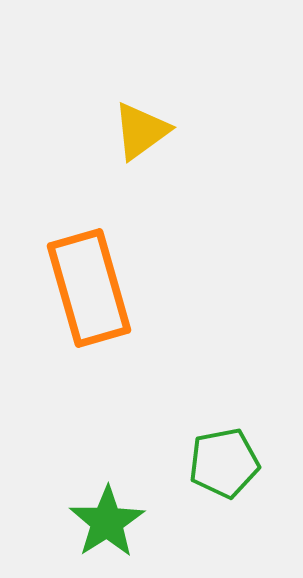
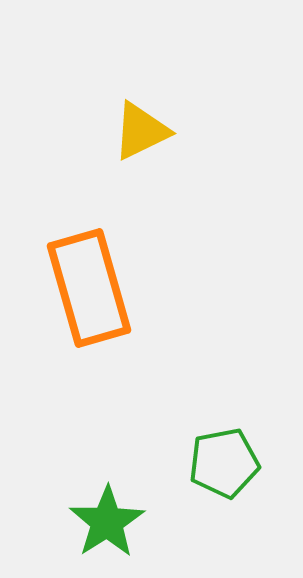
yellow triangle: rotated 10 degrees clockwise
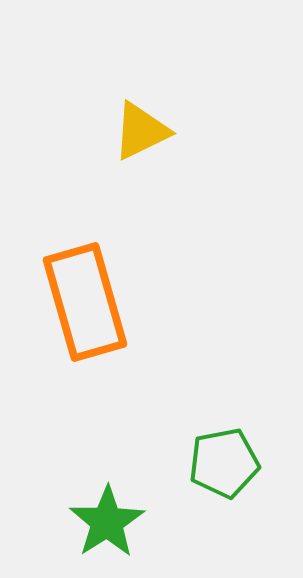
orange rectangle: moved 4 px left, 14 px down
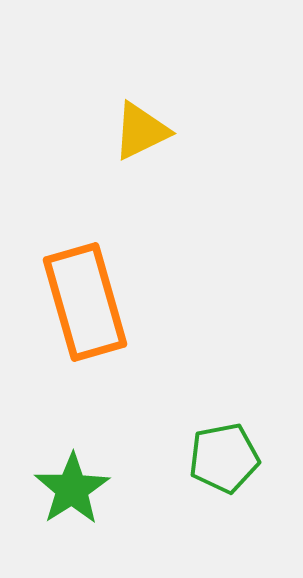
green pentagon: moved 5 px up
green star: moved 35 px left, 33 px up
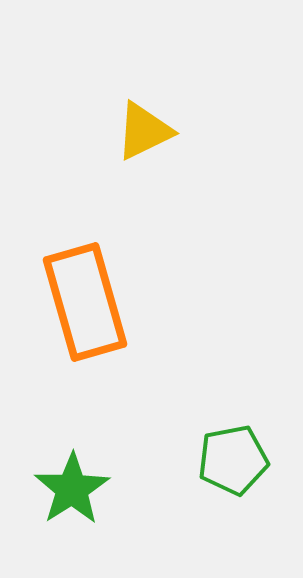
yellow triangle: moved 3 px right
green pentagon: moved 9 px right, 2 px down
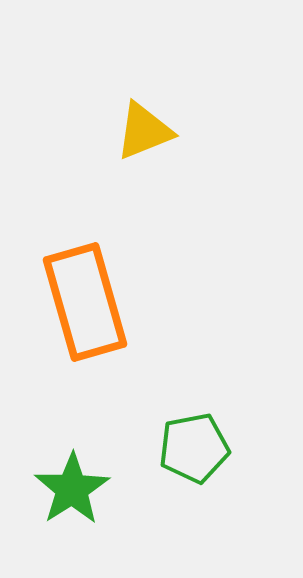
yellow triangle: rotated 4 degrees clockwise
green pentagon: moved 39 px left, 12 px up
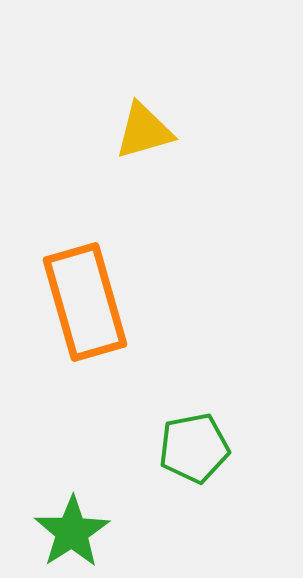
yellow triangle: rotated 6 degrees clockwise
green star: moved 43 px down
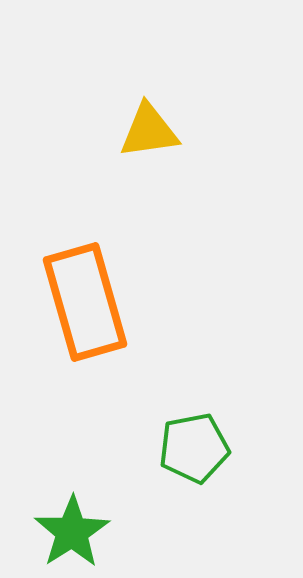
yellow triangle: moved 5 px right; rotated 8 degrees clockwise
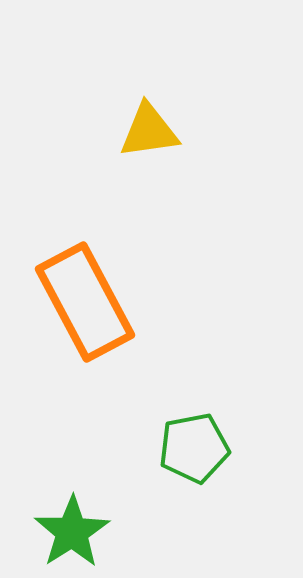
orange rectangle: rotated 12 degrees counterclockwise
